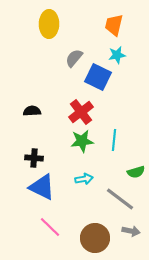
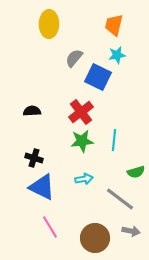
black cross: rotated 12 degrees clockwise
pink line: rotated 15 degrees clockwise
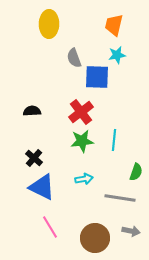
gray semicircle: rotated 60 degrees counterclockwise
blue square: moved 1 px left; rotated 24 degrees counterclockwise
black cross: rotated 24 degrees clockwise
green semicircle: rotated 54 degrees counterclockwise
gray line: moved 1 px up; rotated 28 degrees counterclockwise
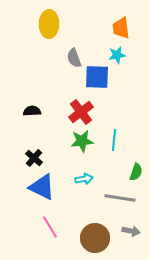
orange trapezoid: moved 7 px right, 3 px down; rotated 20 degrees counterclockwise
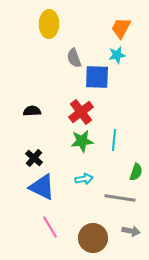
orange trapezoid: rotated 35 degrees clockwise
brown circle: moved 2 px left
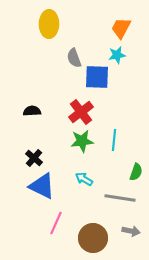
cyan arrow: rotated 138 degrees counterclockwise
blue triangle: moved 1 px up
pink line: moved 6 px right, 4 px up; rotated 55 degrees clockwise
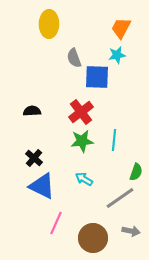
gray line: rotated 44 degrees counterclockwise
